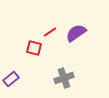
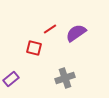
red line: moved 3 px up
gray cross: moved 1 px right
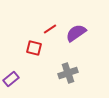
gray cross: moved 3 px right, 5 px up
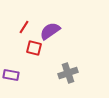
red line: moved 26 px left, 2 px up; rotated 24 degrees counterclockwise
purple semicircle: moved 26 px left, 2 px up
purple rectangle: moved 4 px up; rotated 49 degrees clockwise
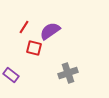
purple rectangle: rotated 28 degrees clockwise
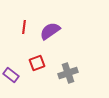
red line: rotated 24 degrees counterclockwise
red square: moved 3 px right, 15 px down; rotated 35 degrees counterclockwise
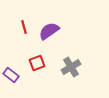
red line: rotated 24 degrees counterclockwise
purple semicircle: moved 1 px left
gray cross: moved 3 px right, 6 px up; rotated 12 degrees counterclockwise
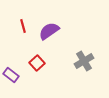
red line: moved 1 px left, 1 px up
red square: rotated 21 degrees counterclockwise
gray cross: moved 13 px right, 6 px up
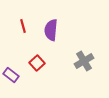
purple semicircle: moved 2 px right, 1 px up; rotated 50 degrees counterclockwise
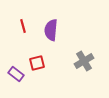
red square: rotated 28 degrees clockwise
purple rectangle: moved 5 px right, 1 px up
